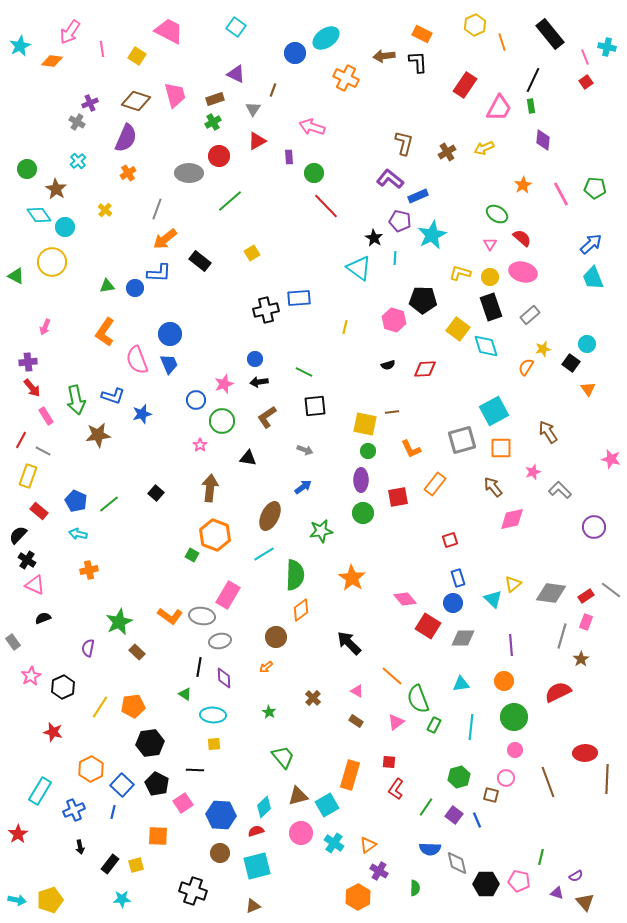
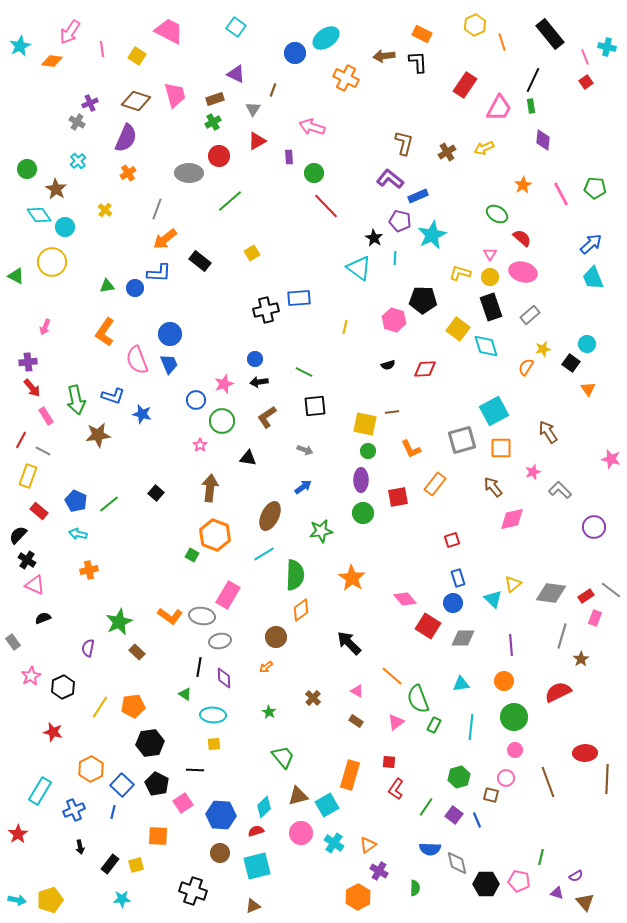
pink triangle at (490, 244): moved 10 px down
blue star at (142, 414): rotated 30 degrees clockwise
red square at (450, 540): moved 2 px right
pink rectangle at (586, 622): moved 9 px right, 4 px up
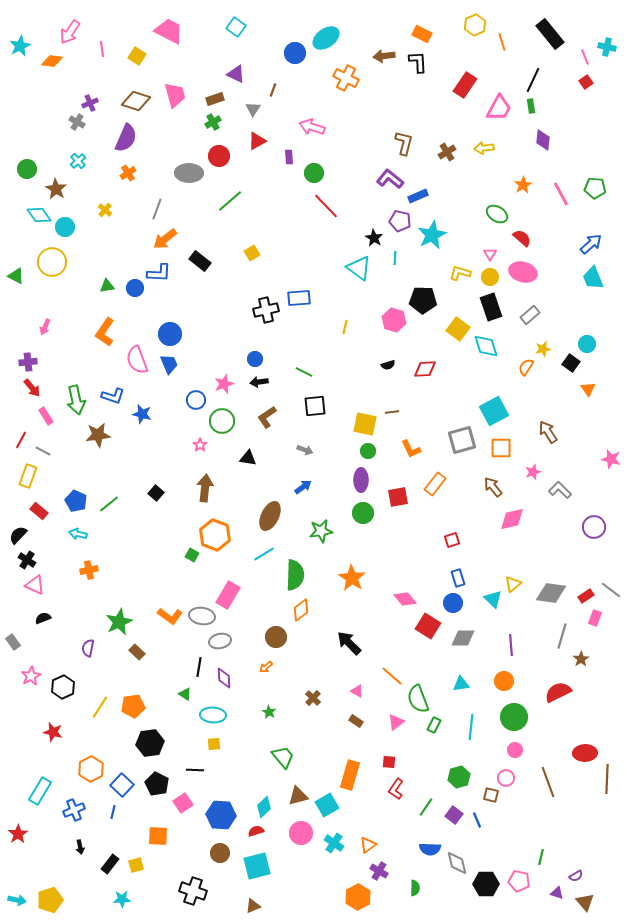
yellow arrow at (484, 148): rotated 18 degrees clockwise
brown arrow at (210, 488): moved 5 px left
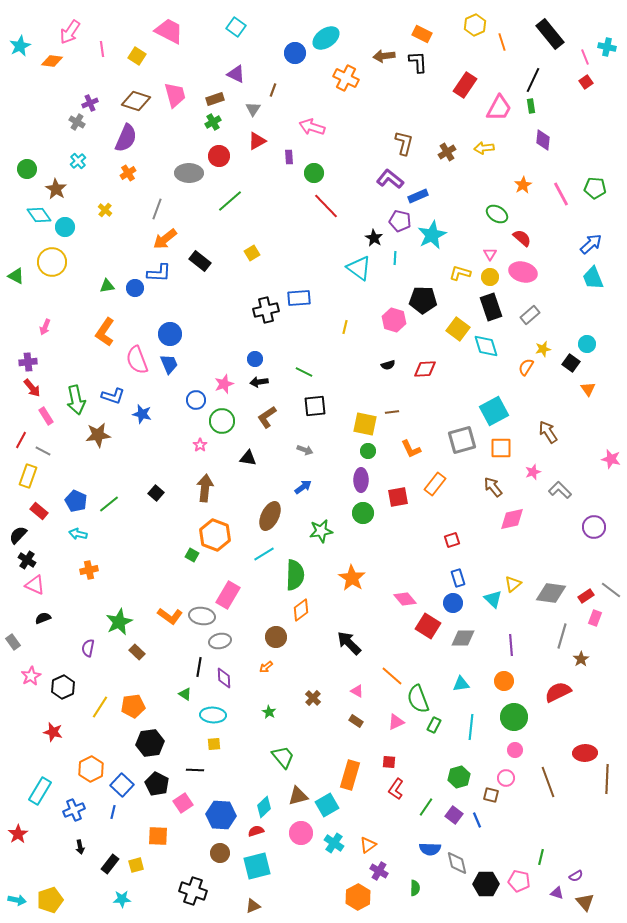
pink triangle at (396, 722): rotated 12 degrees clockwise
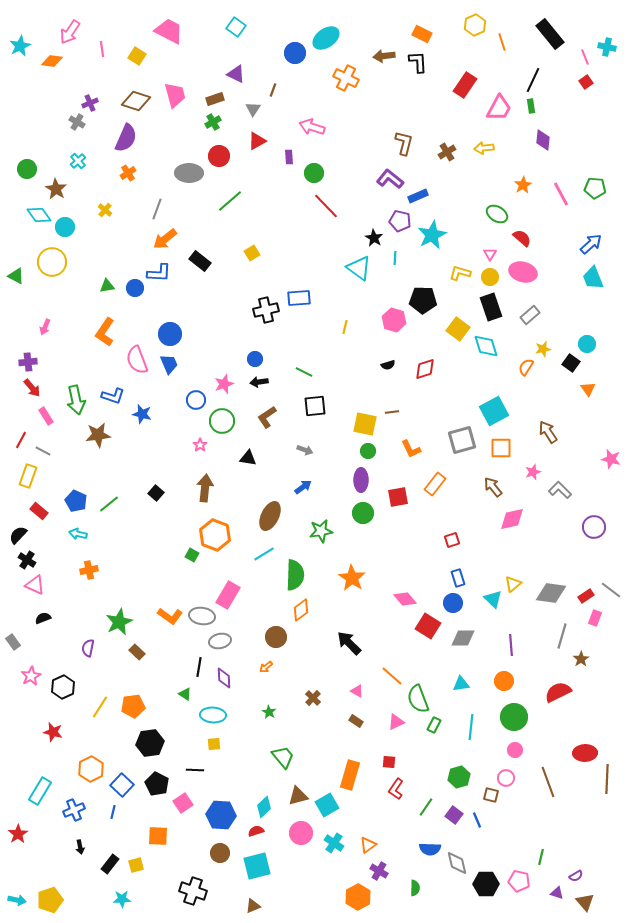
red diamond at (425, 369): rotated 15 degrees counterclockwise
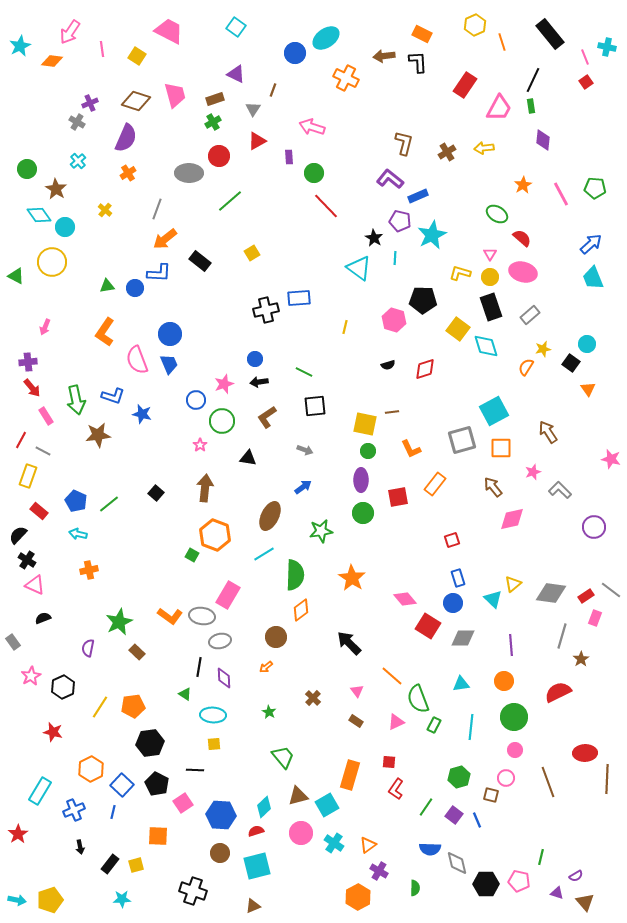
pink triangle at (357, 691): rotated 24 degrees clockwise
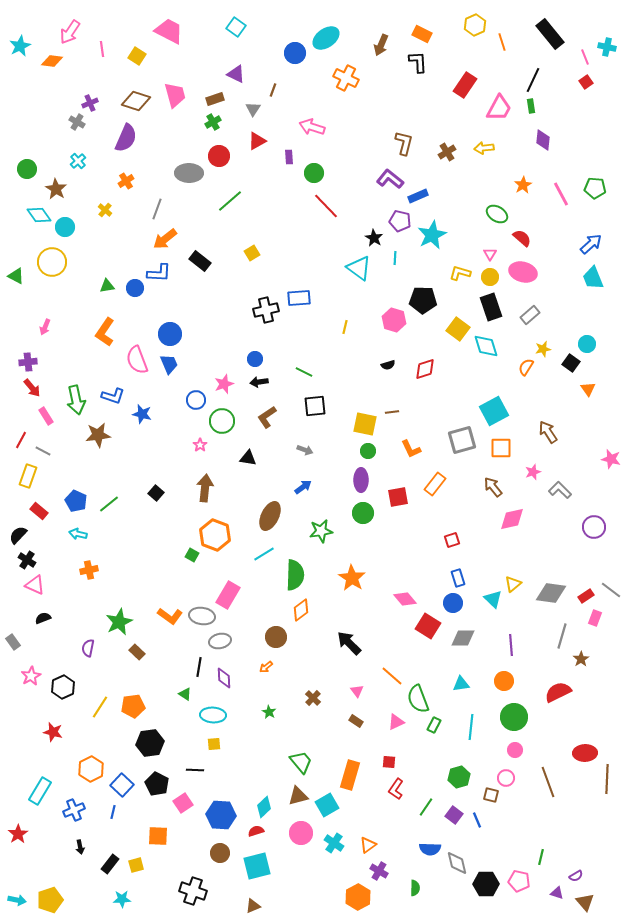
brown arrow at (384, 56): moved 3 px left, 11 px up; rotated 60 degrees counterclockwise
orange cross at (128, 173): moved 2 px left, 8 px down
green trapezoid at (283, 757): moved 18 px right, 5 px down
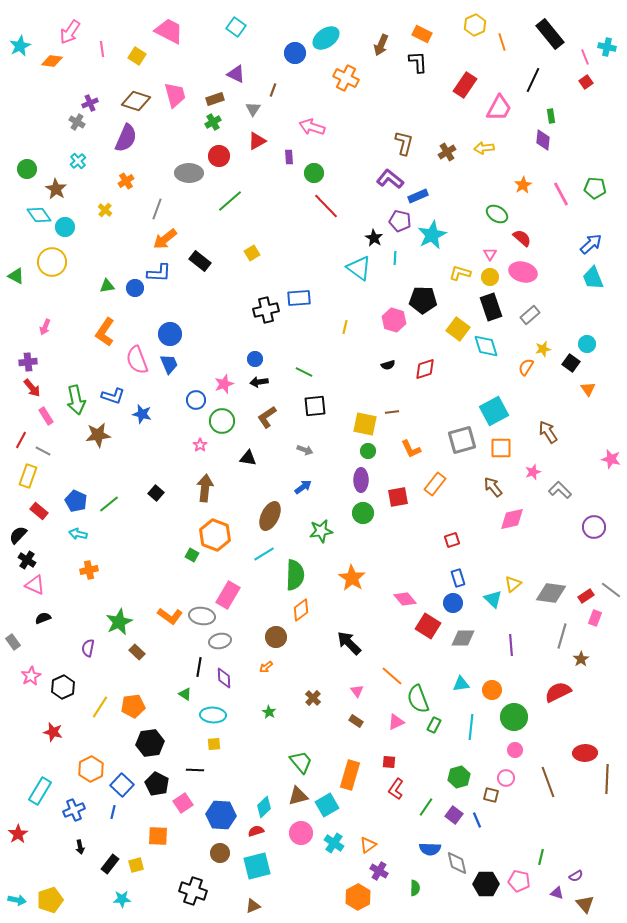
green rectangle at (531, 106): moved 20 px right, 10 px down
orange circle at (504, 681): moved 12 px left, 9 px down
brown triangle at (585, 902): moved 2 px down
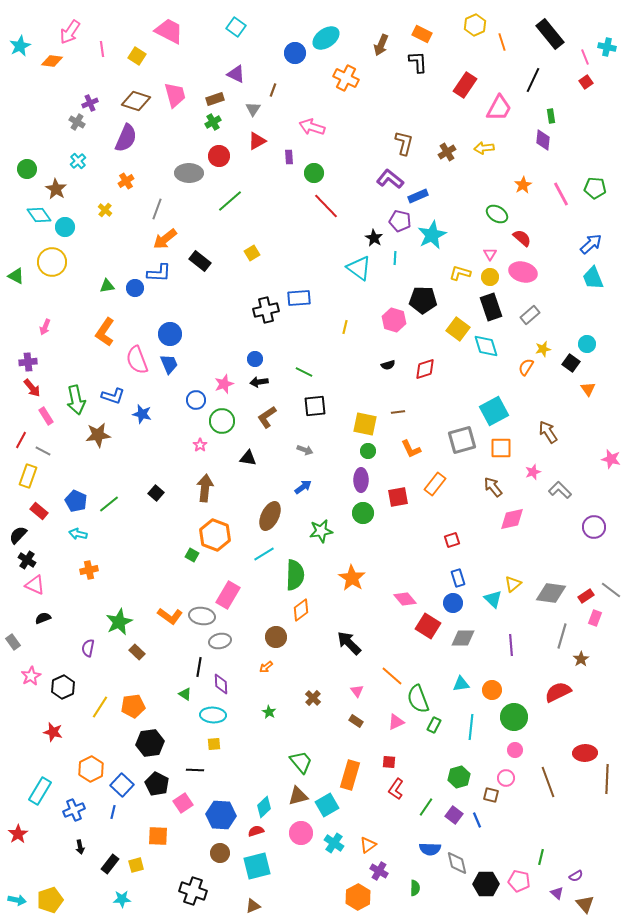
brown line at (392, 412): moved 6 px right
purple diamond at (224, 678): moved 3 px left, 6 px down
purple triangle at (557, 893): rotated 24 degrees clockwise
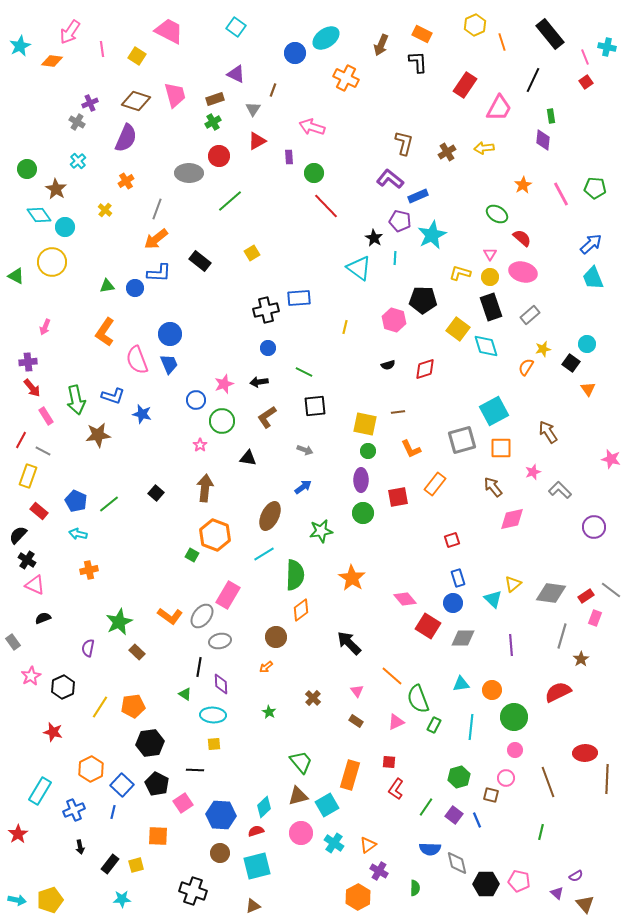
orange arrow at (165, 239): moved 9 px left
blue circle at (255, 359): moved 13 px right, 11 px up
gray ellipse at (202, 616): rotated 60 degrees counterclockwise
green line at (541, 857): moved 25 px up
